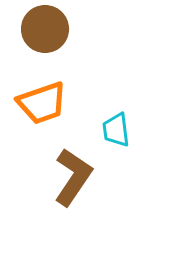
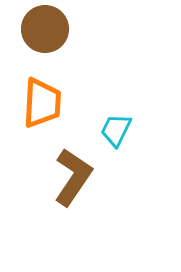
orange trapezoid: rotated 68 degrees counterclockwise
cyan trapezoid: rotated 33 degrees clockwise
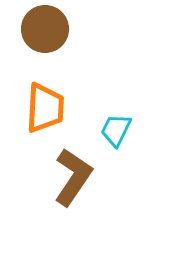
orange trapezoid: moved 3 px right, 5 px down
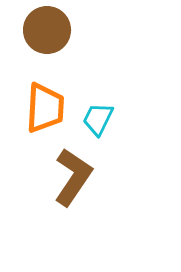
brown circle: moved 2 px right, 1 px down
cyan trapezoid: moved 18 px left, 11 px up
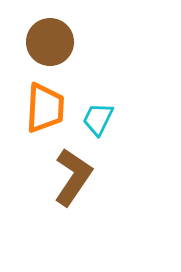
brown circle: moved 3 px right, 12 px down
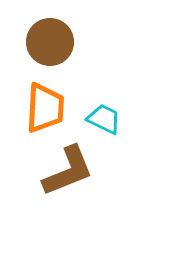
cyan trapezoid: moved 6 px right; rotated 90 degrees clockwise
brown L-shape: moved 5 px left, 6 px up; rotated 34 degrees clockwise
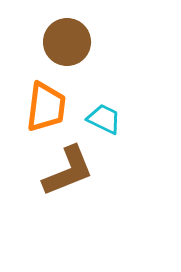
brown circle: moved 17 px right
orange trapezoid: moved 1 px right, 1 px up; rotated 4 degrees clockwise
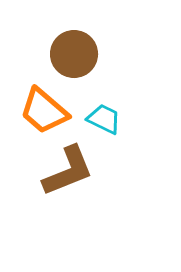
brown circle: moved 7 px right, 12 px down
orange trapezoid: moved 2 px left, 4 px down; rotated 124 degrees clockwise
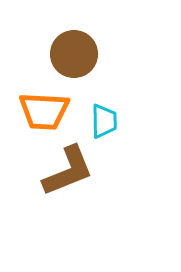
orange trapezoid: rotated 38 degrees counterclockwise
cyan trapezoid: moved 2 px down; rotated 63 degrees clockwise
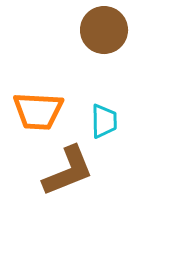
brown circle: moved 30 px right, 24 px up
orange trapezoid: moved 6 px left
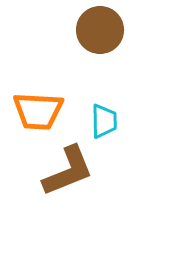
brown circle: moved 4 px left
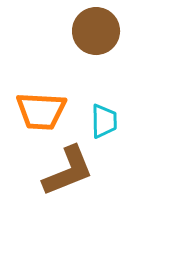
brown circle: moved 4 px left, 1 px down
orange trapezoid: moved 3 px right
